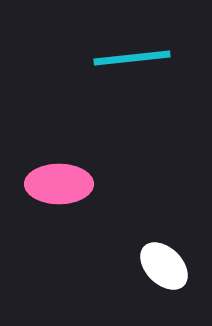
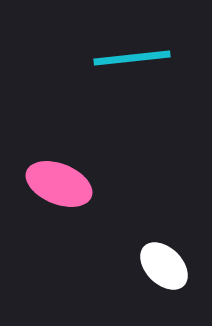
pink ellipse: rotated 22 degrees clockwise
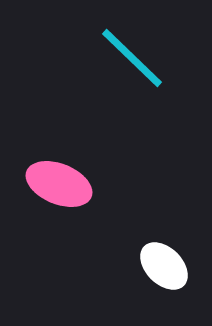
cyan line: rotated 50 degrees clockwise
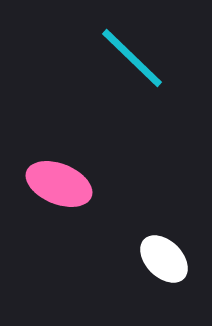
white ellipse: moved 7 px up
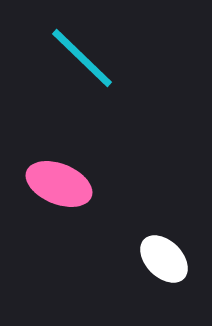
cyan line: moved 50 px left
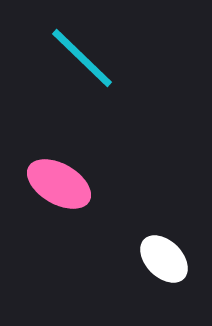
pink ellipse: rotated 8 degrees clockwise
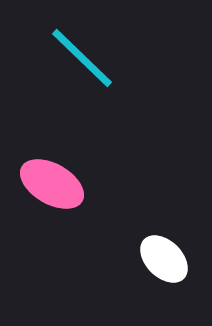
pink ellipse: moved 7 px left
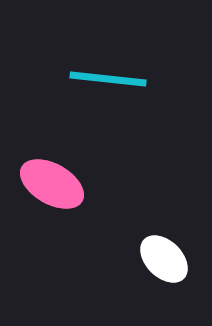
cyan line: moved 26 px right, 21 px down; rotated 38 degrees counterclockwise
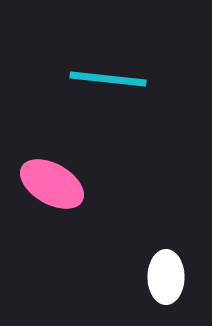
white ellipse: moved 2 px right, 18 px down; rotated 45 degrees clockwise
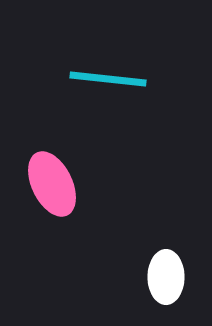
pink ellipse: rotated 34 degrees clockwise
